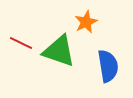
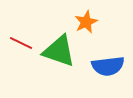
blue semicircle: rotated 92 degrees clockwise
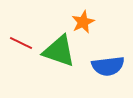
orange star: moved 3 px left
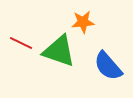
orange star: rotated 20 degrees clockwise
blue semicircle: rotated 56 degrees clockwise
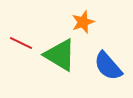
orange star: rotated 15 degrees counterclockwise
green triangle: moved 1 px right, 4 px down; rotated 12 degrees clockwise
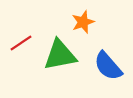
red line: rotated 60 degrees counterclockwise
green triangle: rotated 42 degrees counterclockwise
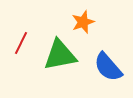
red line: rotated 30 degrees counterclockwise
blue semicircle: moved 1 px down
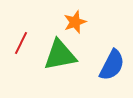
orange star: moved 8 px left
blue semicircle: moved 4 px right, 2 px up; rotated 112 degrees counterclockwise
